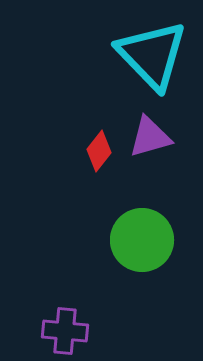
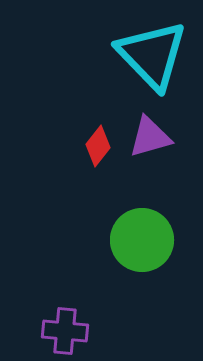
red diamond: moved 1 px left, 5 px up
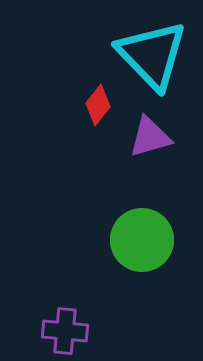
red diamond: moved 41 px up
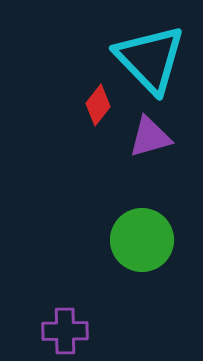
cyan triangle: moved 2 px left, 4 px down
purple cross: rotated 6 degrees counterclockwise
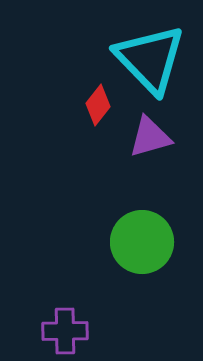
green circle: moved 2 px down
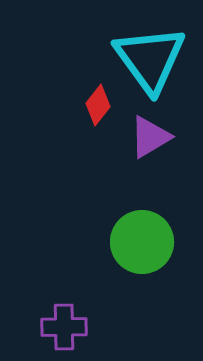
cyan triangle: rotated 8 degrees clockwise
purple triangle: rotated 15 degrees counterclockwise
purple cross: moved 1 px left, 4 px up
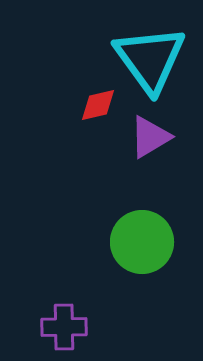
red diamond: rotated 39 degrees clockwise
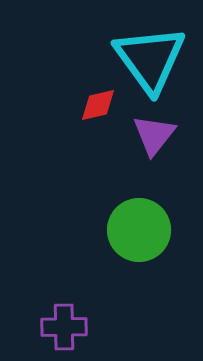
purple triangle: moved 4 px right, 2 px up; rotated 21 degrees counterclockwise
green circle: moved 3 px left, 12 px up
